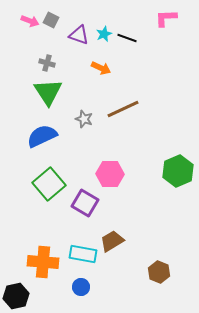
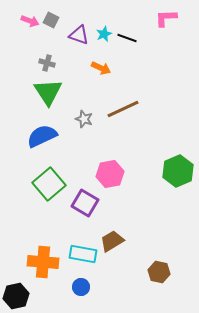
pink hexagon: rotated 12 degrees counterclockwise
brown hexagon: rotated 10 degrees counterclockwise
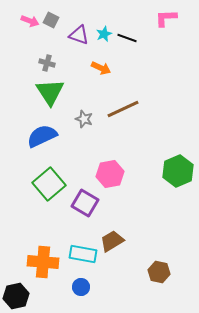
green triangle: moved 2 px right
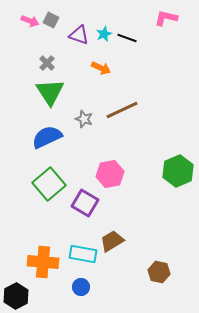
pink L-shape: rotated 15 degrees clockwise
gray cross: rotated 28 degrees clockwise
brown line: moved 1 px left, 1 px down
blue semicircle: moved 5 px right, 1 px down
black hexagon: rotated 15 degrees counterclockwise
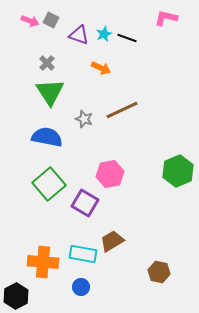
blue semicircle: rotated 36 degrees clockwise
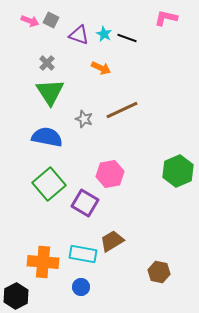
cyan star: rotated 21 degrees counterclockwise
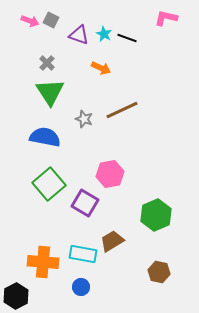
blue semicircle: moved 2 px left
green hexagon: moved 22 px left, 44 px down
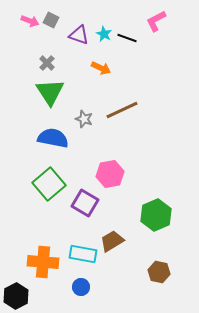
pink L-shape: moved 10 px left, 3 px down; rotated 40 degrees counterclockwise
blue semicircle: moved 8 px right, 1 px down
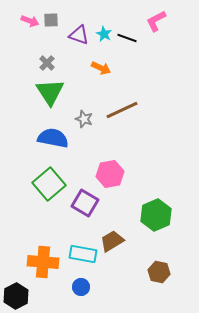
gray square: rotated 28 degrees counterclockwise
